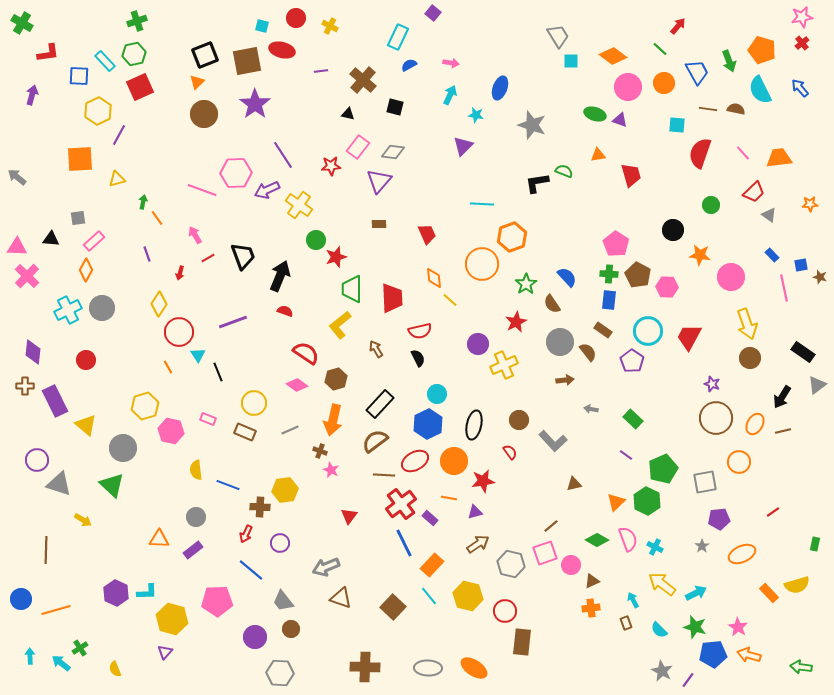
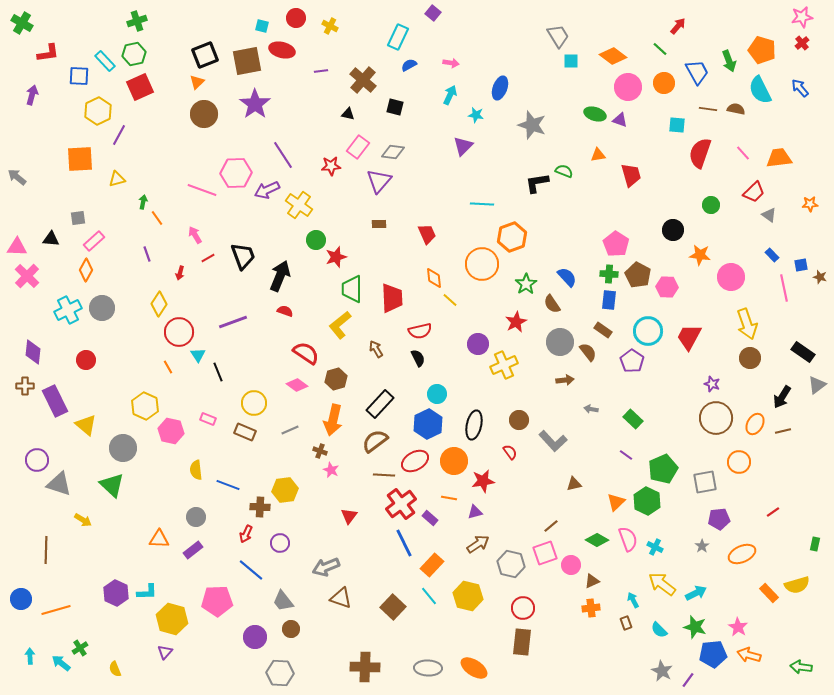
yellow hexagon at (145, 406): rotated 20 degrees counterclockwise
red circle at (505, 611): moved 18 px right, 3 px up
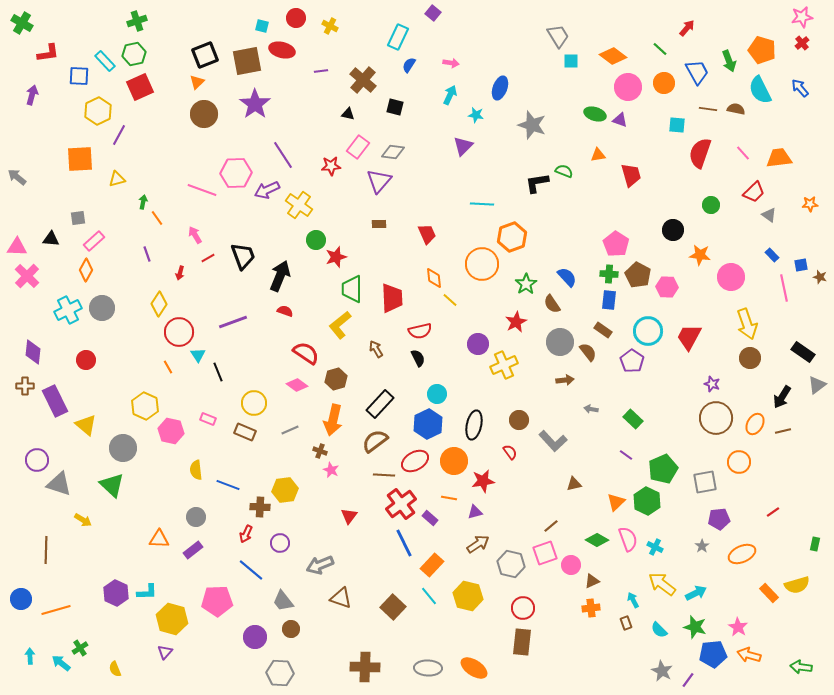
red arrow at (678, 26): moved 9 px right, 2 px down
blue semicircle at (409, 65): rotated 28 degrees counterclockwise
gray arrow at (326, 567): moved 6 px left, 2 px up
